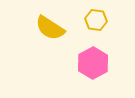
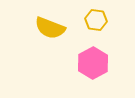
yellow semicircle: rotated 12 degrees counterclockwise
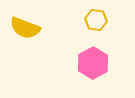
yellow semicircle: moved 25 px left
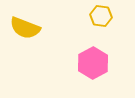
yellow hexagon: moved 5 px right, 4 px up
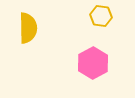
yellow semicircle: moved 3 px right; rotated 112 degrees counterclockwise
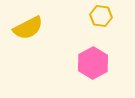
yellow semicircle: rotated 64 degrees clockwise
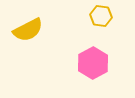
yellow semicircle: moved 2 px down
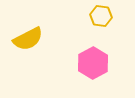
yellow semicircle: moved 9 px down
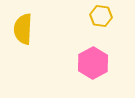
yellow semicircle: moved 5 px left, 10 px up; rotated 120 degrees clockwise
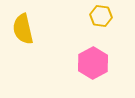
yellow semicircle: rotated 16 degrees counterclockwise
